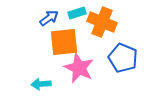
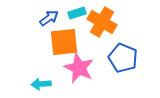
orange cross: rotated 8 degrees clockwise
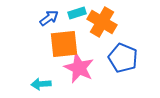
orange square: moved 2 px down
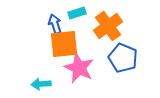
blue arrow: moved 6 px right, 6 px down; rotated 72 degrees counterclockwise
orange cross: moved 6 px right, 4 px down; rotated 24 degrees clockwise
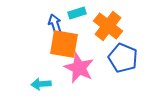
orange cross: rotated 16 degrees counterclockwise
orange square: rotated 16 degrees clockwise
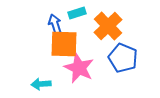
orange cross: rotated 8 degrees clockwise
orange square: rotated 8 degrees counterclockwise
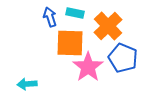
cyan rectangle: moved 2 px left; rotated 30 degrees clockwise
blue arrow: moved 5 px left, 7 px up
orange square: moved 6 px right, 1 px up
pink star: moved 9 px right, 1 px up; rotated 12 degrees clockwise
cyan arrow: moved 14 px left
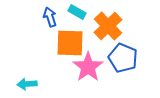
cyan rectangle: moved 2 px right, 1 px up; rotated 18 degrees clockwise
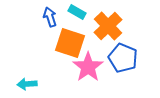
orange square: rotated 16 degrees clockwise
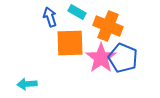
orange cross: rotated 24 degrees counterclockwise
orange square: rotated 20 degrees counterclockwise
pink star: moved 13 px right, 9 px up
